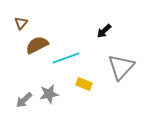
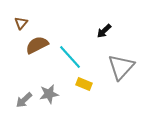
cyan line: moved 4 px right, 1 px up; rotated 68 degrees clockwise
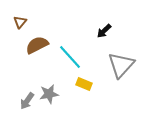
brown triangle: moved 1 px left, 1 px up
gray triangle: moved 2 px up
gray arrow: moved 3 px right, 1 px down; rotated 12 degrees counterclockwise
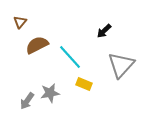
gray star: moved 1 px right, 1 px up
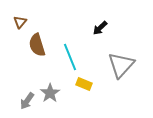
black arrow: moved 4 px left, 3 px up
brown semicircle: rotated 80 degrees counterclockwise
cyan line: rotated 20 degrees clockwise
gray star: rotated 24 degrees counterclockwise
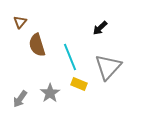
gray triangle: moved 13 px left, 2 px down
yellow rectangle: moved 5 px left
gray arrow: moved 7 px left, 2 px up
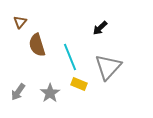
gray arrow: moved 2 px left, 7 px up
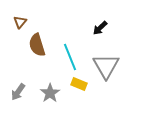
gray triangle: moved 2 px left, 1 px up; rotated 12 degrees counterclockwise
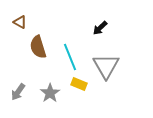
brown triangle: rotated 40 degrees counterclockwise
brown semicircle: moved 1 px right, 2 px down
